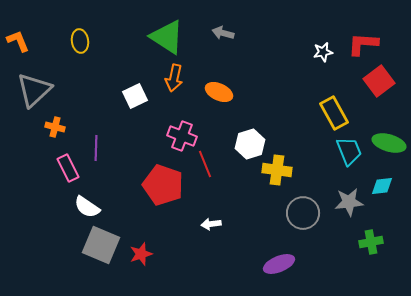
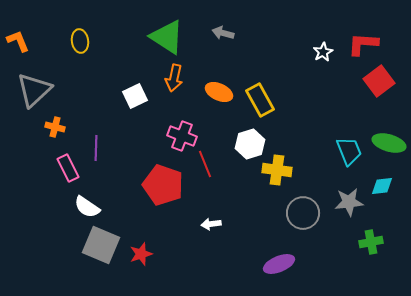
white star: rotated 18 degrees counterclockwise
yellow rectangle: moved 74 px left, 13 px up
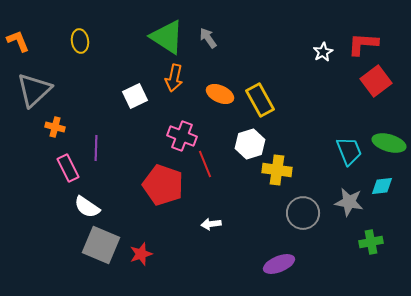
gray arrow: moved 15 px left, 5 px down; rotated 40 degrees clockwise
red square: moved 3 px left
orange ellipse: moved 1 px right, 2 px down
gray star: rotated 16 degrees clockwise
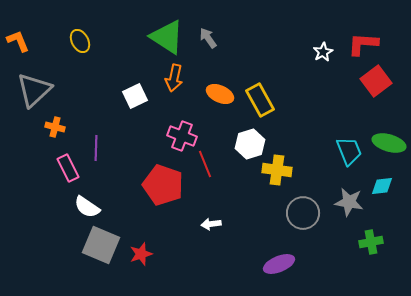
yellow ellipse: rotated 20 degrees counterclockwise
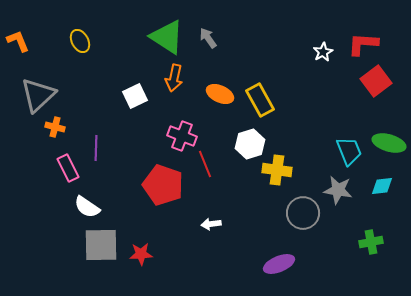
gray triangle: moved 4 px right, 5 px down
gray star: moved 11 px left, 12 px up
gray square: rotated 24 degrees counterclockwise
red star: rotated 15 degrees clockwise
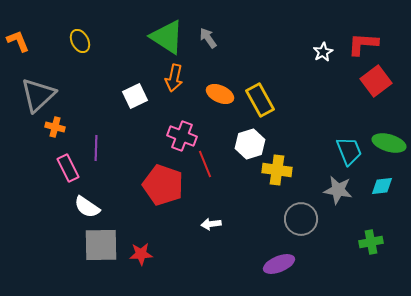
gray circle: moved 2 px left, 6 px down
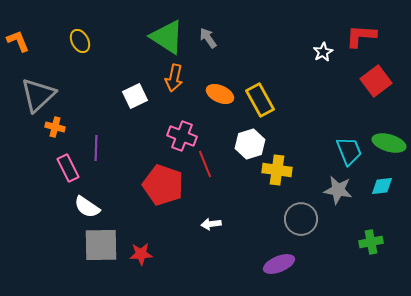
red L-shape: moved 2 px left, 8 px up
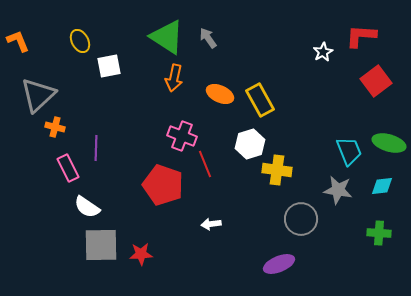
white square: moved 26 px left, 30 px up; rotated 15 degrees clockwise
green cross: moved 8 px right, 9 px up; rotated 15 degrees clockwise
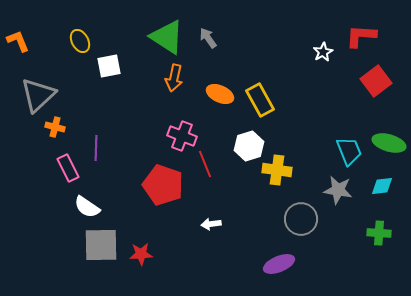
white hexagon: moved 1 px left, 2 px down
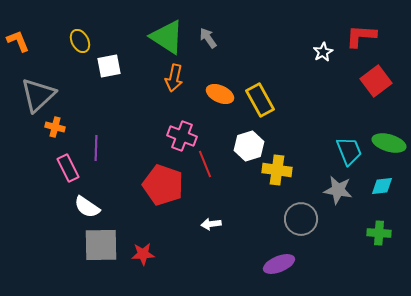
red star: moved 2 px right
